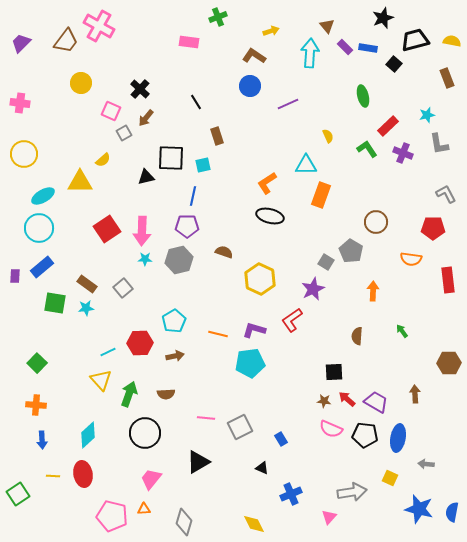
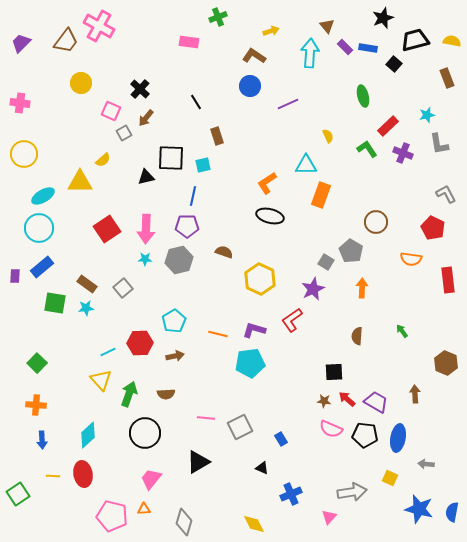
red pentagon at (433, 228): rotated 25 degrees clockwise
pink arrow at (142, 231): moved 4 px right, 2 px up
orange arrow at (373, 291): moved 11 px left, 3 px up
brown hexagon at (449, 363): moved 3 px left; rotated 25 degrees clockwise
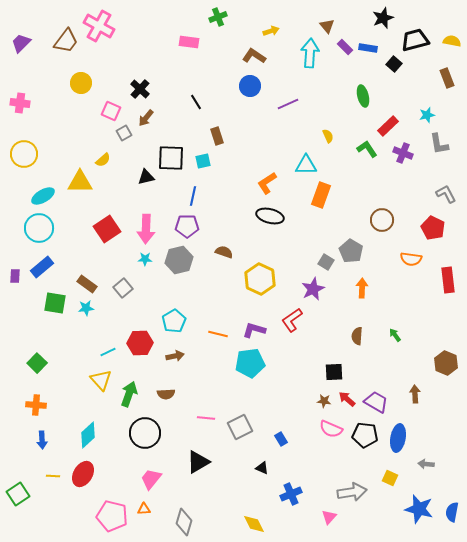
cyan square at (203, 165): moved 4 px up
brown circle at (376, 222): moved 6 px right, 2 px up
green arrow at (402, 331): moved 7 px left, 4 px down
red ellipse at (83, 474): rotated 40 degrees clockwise
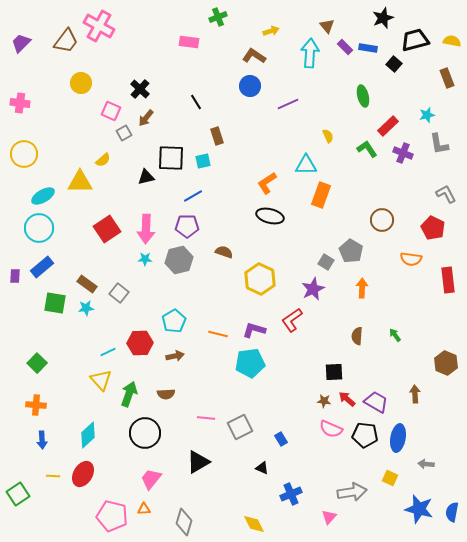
blue line at (193, 196): rotated 48 degrees clockwise
gray square at (123, 288): moved 4 px left, 5 px down; rotated 12 degrees counterclockwise
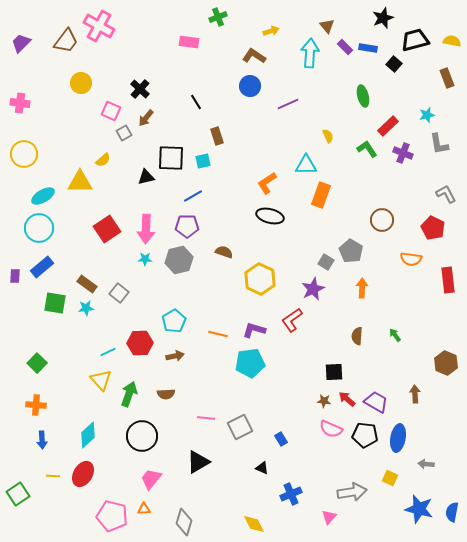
black circle at (145, 433): moved 3 px left, 3 px down
